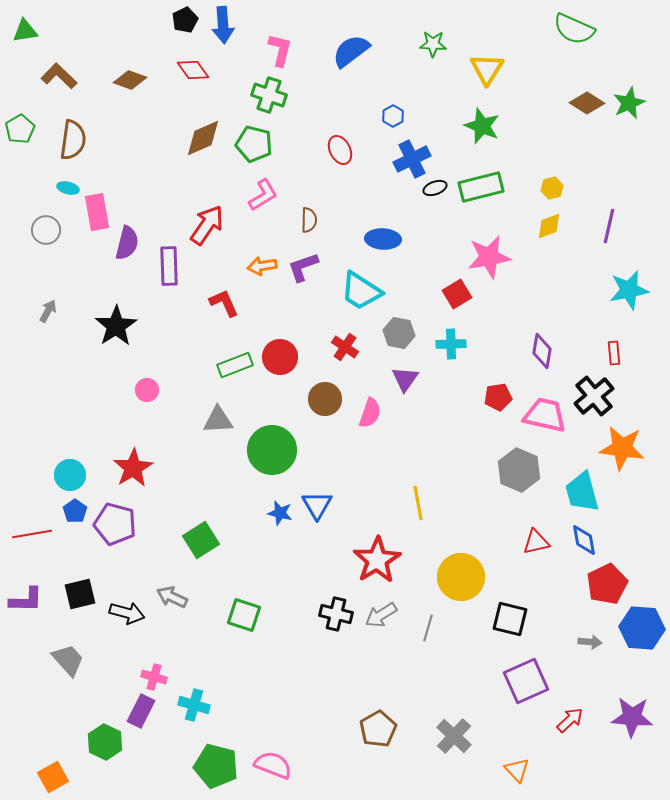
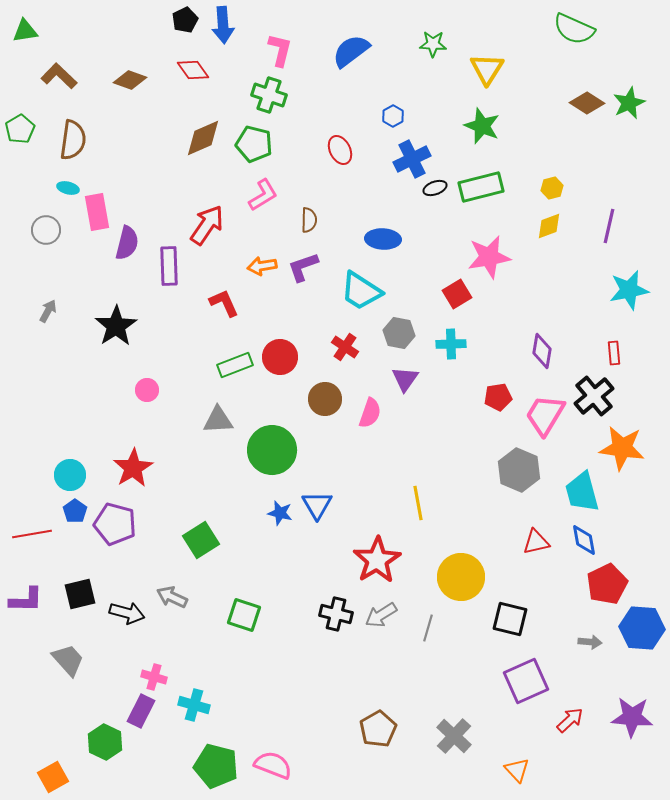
pink trapezoid at (545, 415): rotated 72 degrees counterclockwise
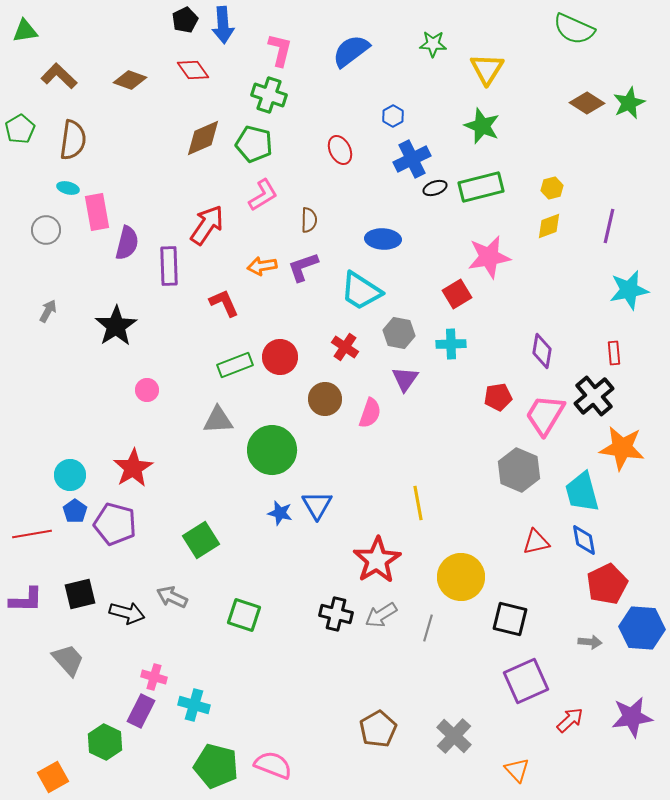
purple star at (632, 717): rotated 12 degrees counterclockwise
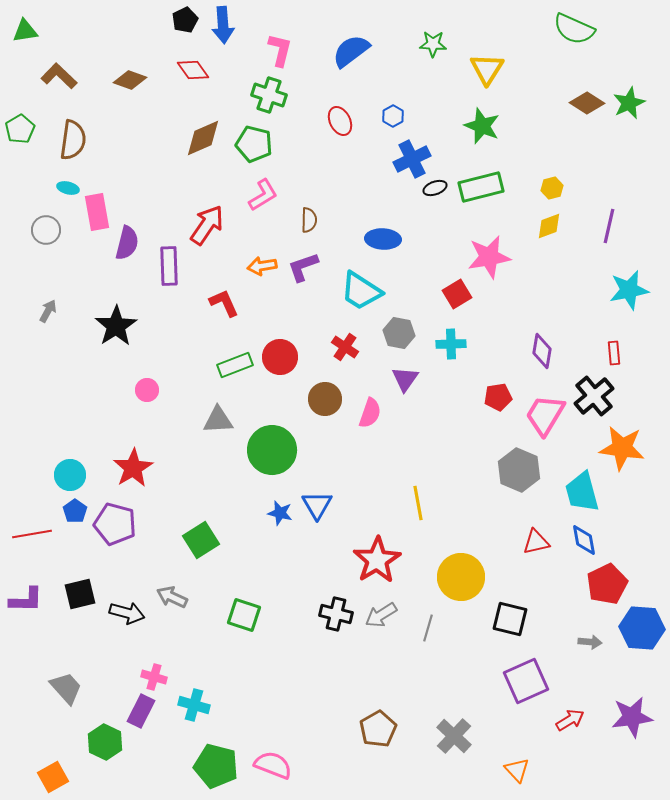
red ellipse at (340, 150): moved 29 px up
gray trapezoid at (68, 660): moved 2 px left, 28 px down
red arrow at (570, 720): rotated 12 degrees clockwise
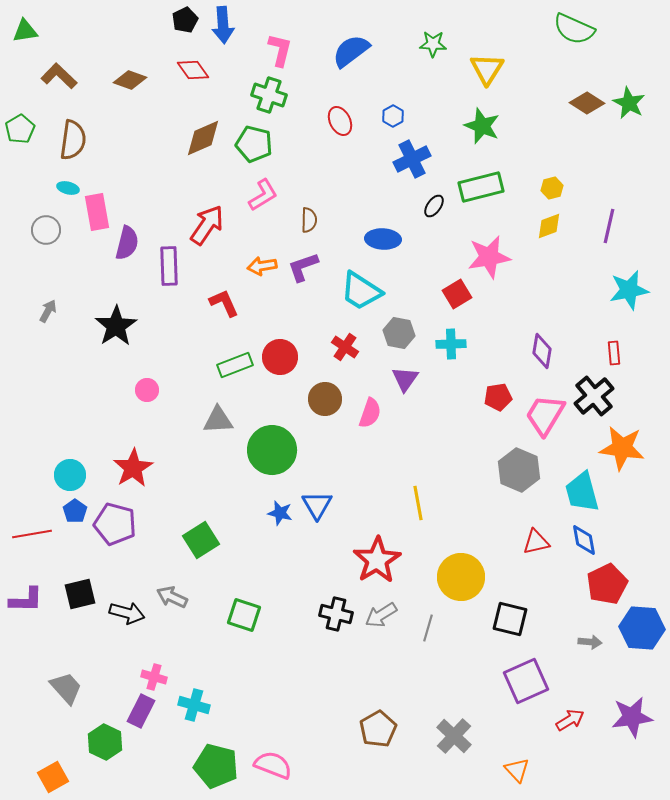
green star at (629, 103): rotated 20 degrees counterclockwise
black ellipse at (435, 188): moved 1 px left, 18 px down; rotated 35 degrees counterclockwise
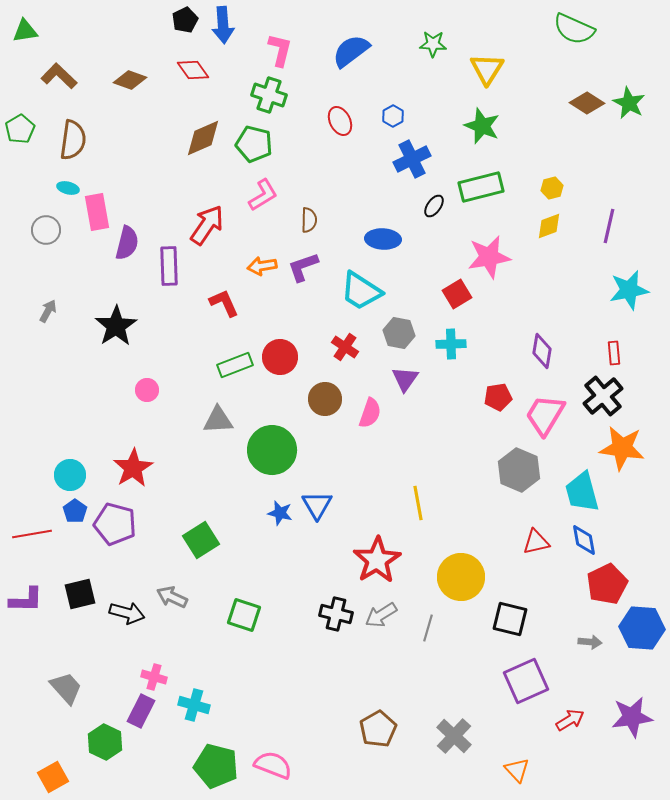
black cross at (594, 396): moved 9 px right
